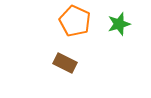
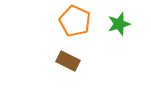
brown rectangle: moved 3 px right, 2 px up
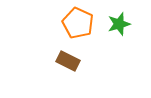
orange pentagon: moved 3 px right, 2 px down
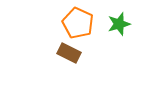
brown rectangle: moved 1 px right, 8 px up
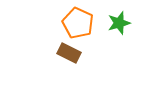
green star: moved 1 px up
